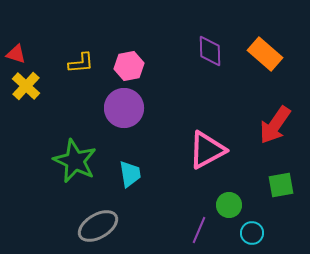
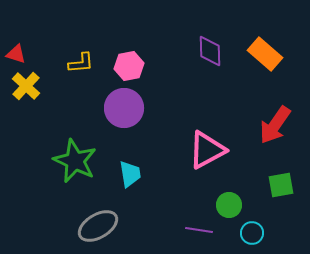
purple line: rotated 76 degrees clockwise
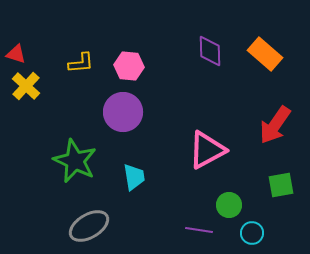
pink hexagon: rotated 16 degrees clockwise
purple circle: moved 1 px left, 4 px down
cyan trapezoid: moved 4 px right, 3 px down
gray ellipse: moved 9 px left
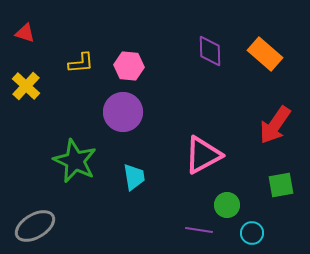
red triangle: moved 9 px right, 21 px up
pink triangle: moved 4 px left, 5 px down
green circle: moved 2 px left
gray ellipse: moved 54 px left
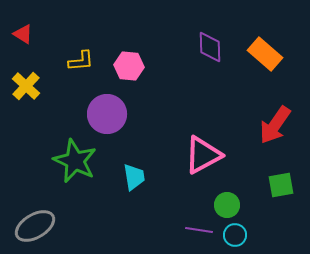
red triangle: moved 2 px left, 1 px down; rotated 15 degrees clockwise
purple diamond: moved 4 px up
yellow L-shape: moved 2 px up
purple circle: moved 16 px left, 2 px down
cyan circle: moved 17 px left, 2 px down
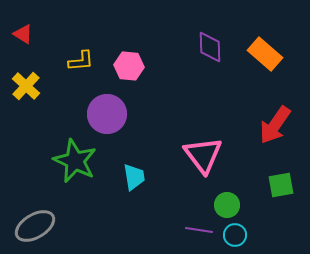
pink triangle: rotated 39 degrees counterclockwise
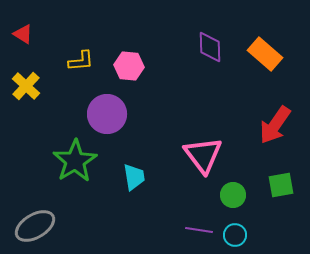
green star: rotated 15 degrees clockwise
green circle: moved 6 px right, 10 px up
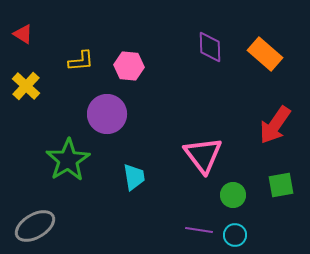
green star: moved 7 px left, 1 px up
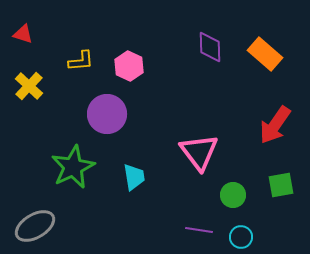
red triangle: rotated 15 degrees counterclockwise
pink hexagon: rotated 20 degrees clockwise
yellow cross: moved 3 px right
pink triangle: moved 4 px left, 3 px up
green star: moved 5 px right, 7 px down; rotated 6 degrees clockwise
cyan circle: moved 6 px right, 2 px down
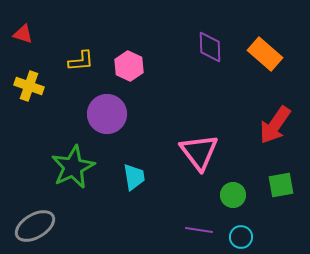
yellow cross: rotated 24 degrees counterclockwise
